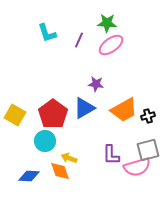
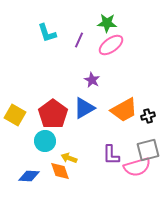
purple star: moved 4 px left, 4 px up; rotated 21 degrees clockwise
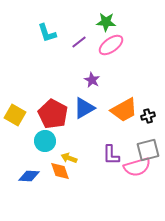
green star: moved 1 px left, 1 px up
purple line: moved 2 px down; rotated 28 degrees clockwise
red pentagon: rotated 8 degrees counterclockwise
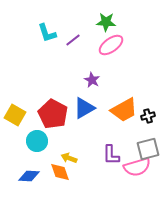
purple line: moved 6 px left, 2 px up
cyan circle: moved 8 px left
gray square: moved 1 px up
orange diamond: moved 1 px down
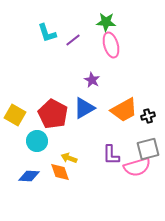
pink ellipse: rotated 70 degrees counterclockwise
